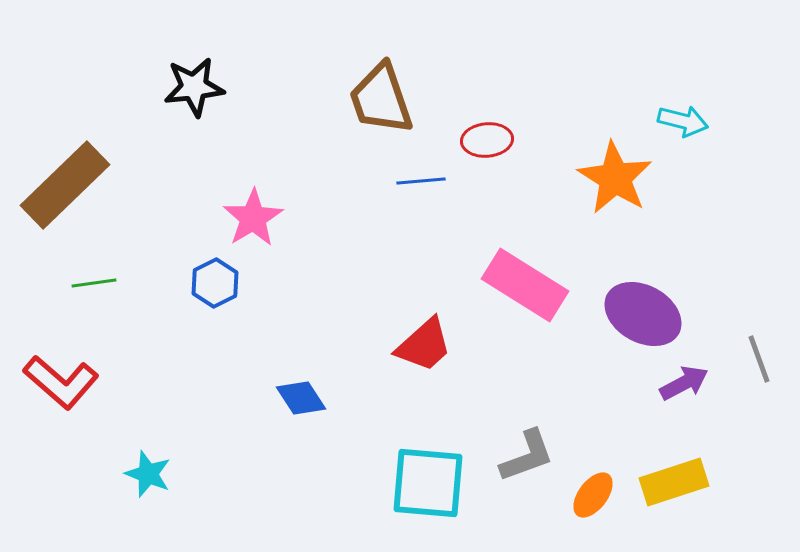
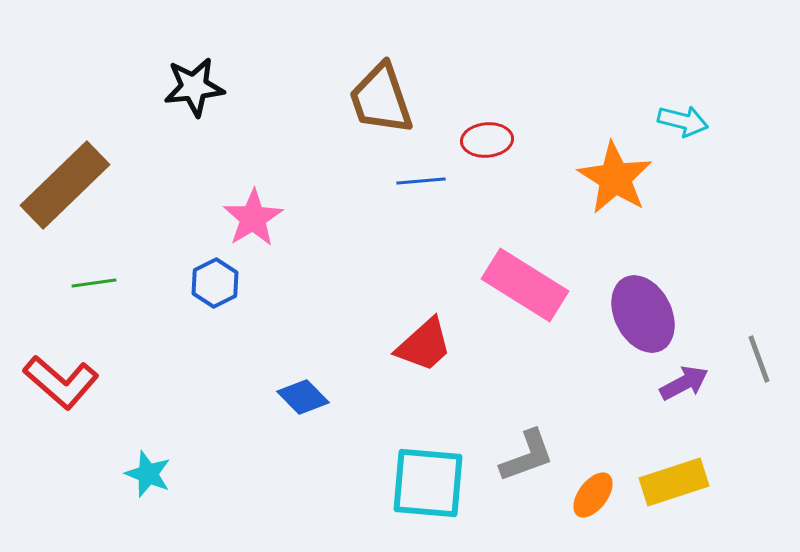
purple ellipse: rotated 34 degrees clockwise
blue diamond: moved 2 px right, 1 px up; rotated 12 degrees counterclockwise
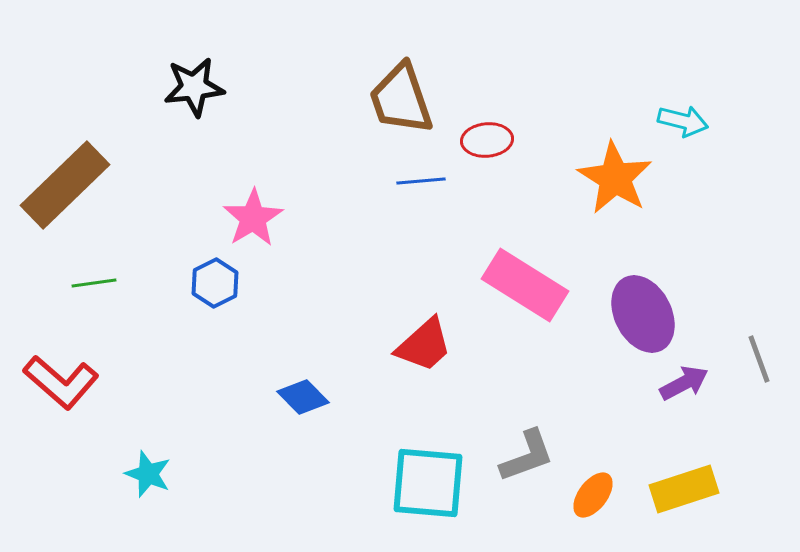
brown trapezoid: moved 20 px right
yellow rectangle: moved 10 px right, 7 px down
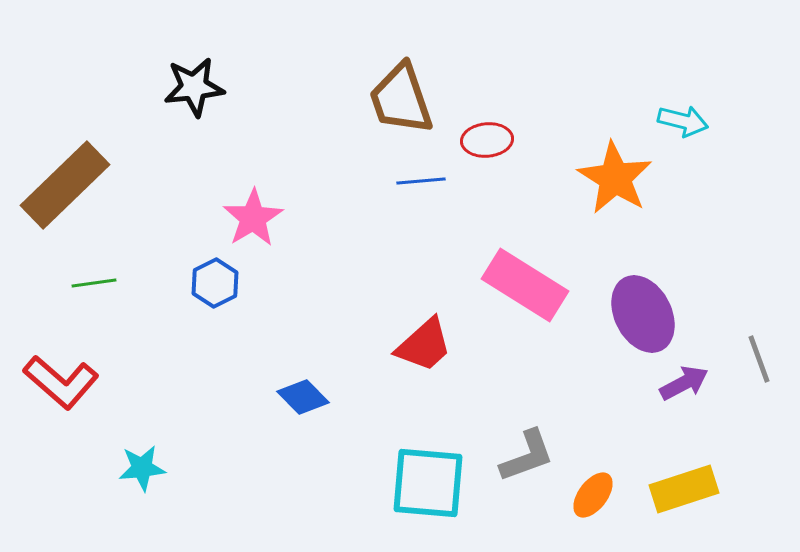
cyan star: moved 6 px left, 6 px up; rotated 27 degrees counterclockwise
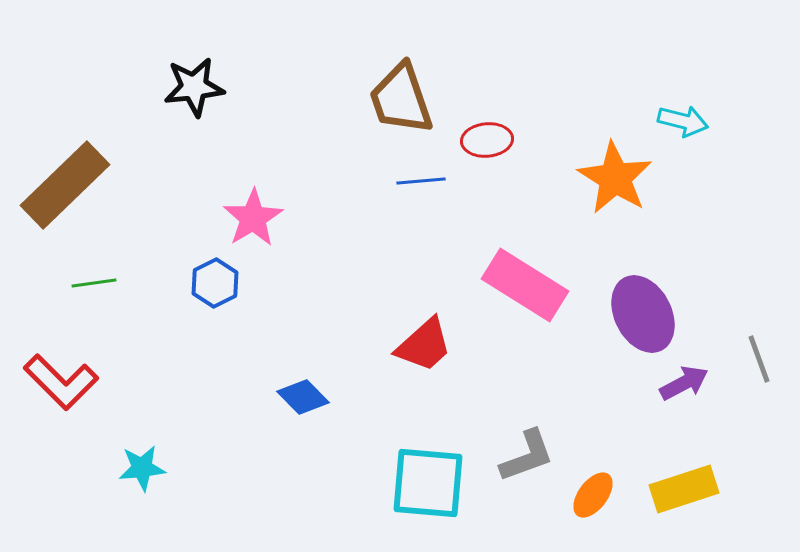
red L-shape: rotated 4 degrees clockwise
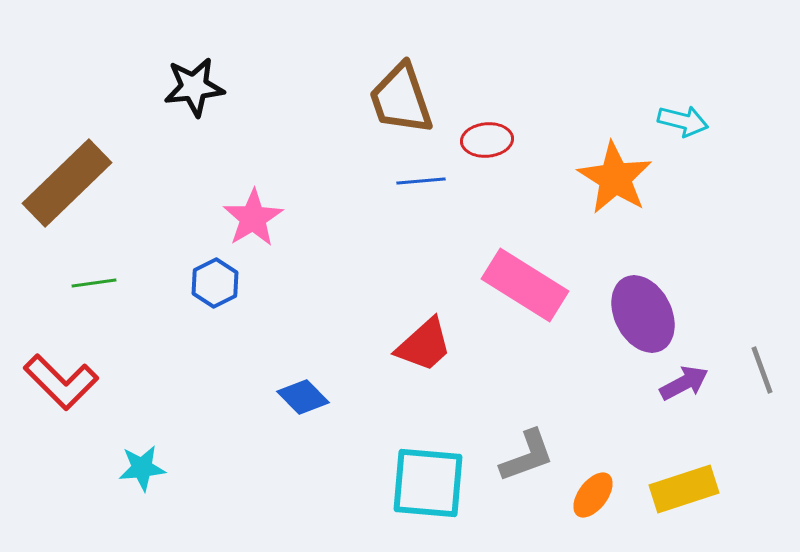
brown rectangle: moved 2 px right, 2 px up
gray line: moved 3 px right, 11 px down
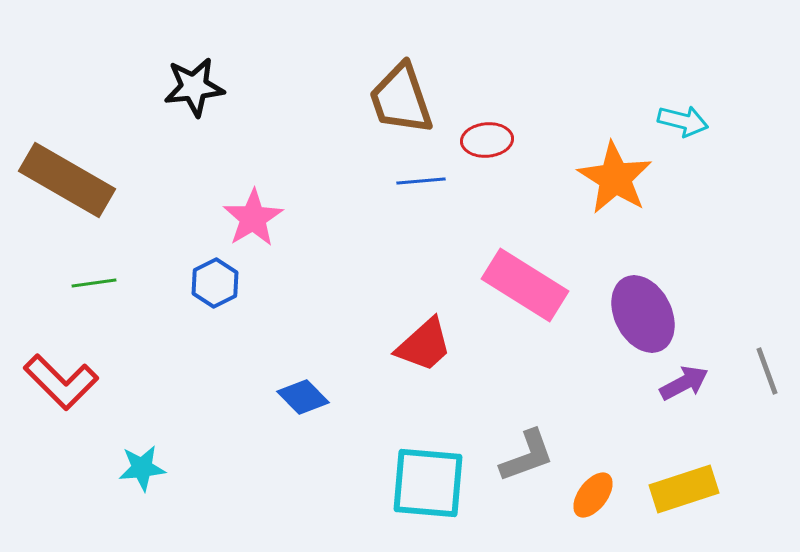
brown rectangle: moved 3 px up; rotated 74 degrees clockwise
gray line: moved 5 px right, 1 px down
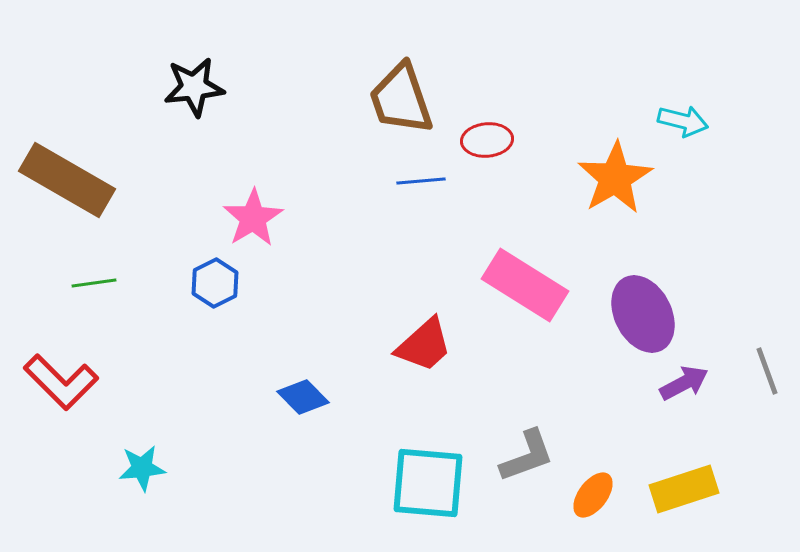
orange star: rotated 10 degrees clockwise
